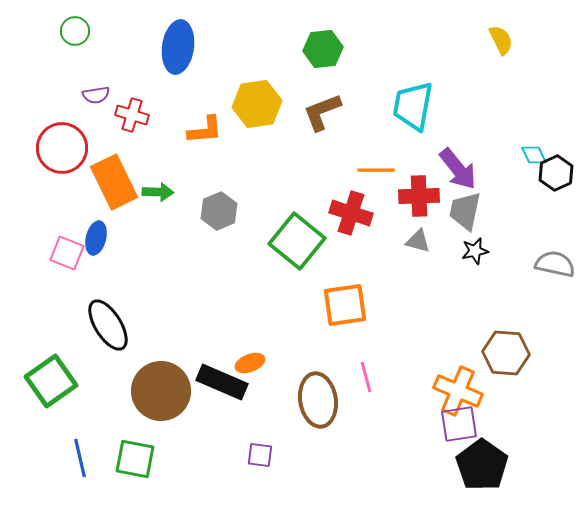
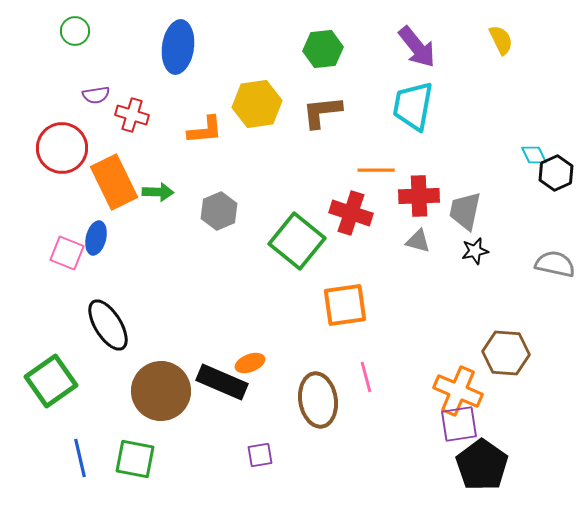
brown L-shape at (322, 112): rotated 15 degrees clockwise
purple arrow at (458, 169): moved 41 px left, 122 px up
purple square at (260, 455): rotated 16 degrees counterclockwise
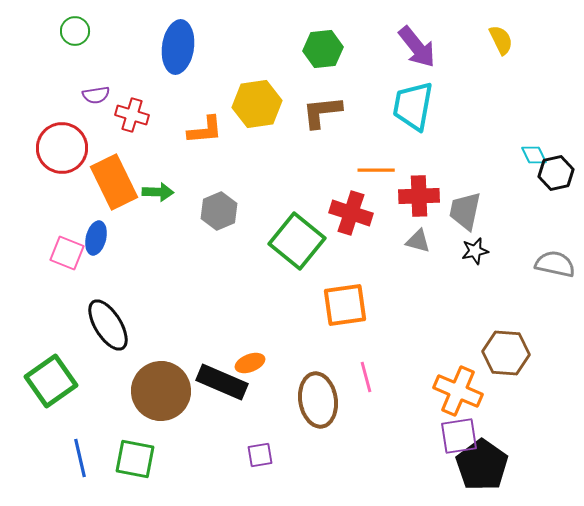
black hexagon at (556, 173): rotated 12 degrees clockwise
purple square at (459, 424): moved 12 px down
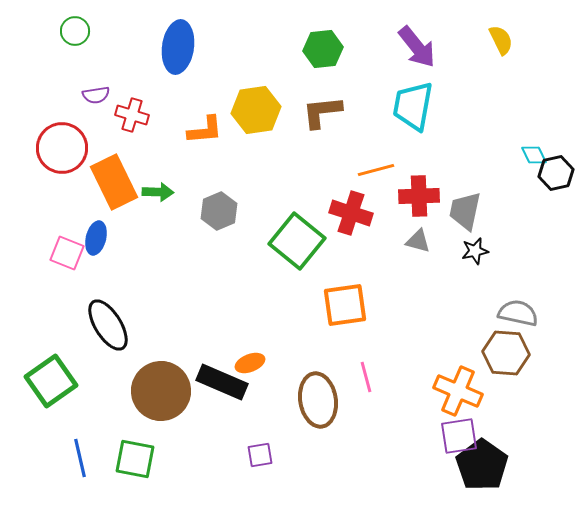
yellow hexagon at (257, 104): moved 1 px left, 6 px down
orange line at (376, 170): rotated 15 degrees counterclockwise
gray semicircle at (555, 264): moved 37 px left, 49 px down
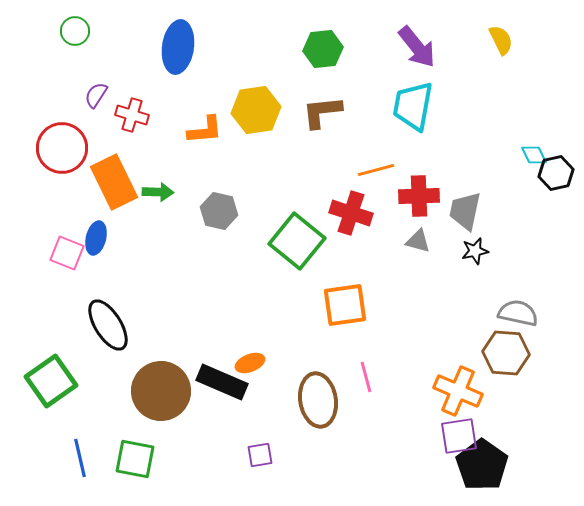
purple semicircle at (96, 95): rotated 132 degrees clockwise
gray hexagon at (219, 211): rotated 24 degrees counterclockwise
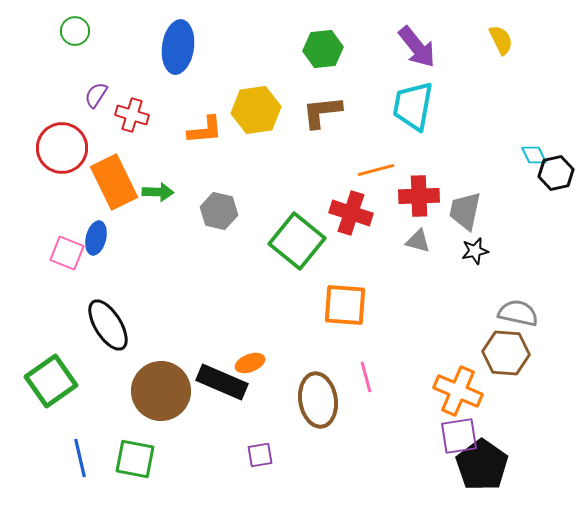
orange square at (345, 305): rotated 12 degrees clockwise
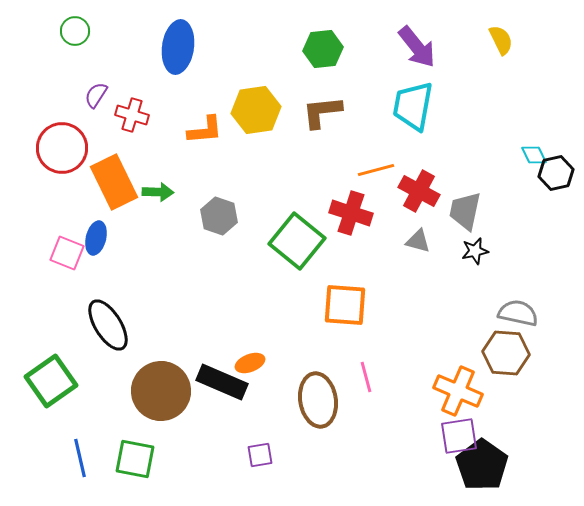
red cross at (419, 196): moved 5 px up; rotated 30 degrees clockwise
gray hexagon at (219, 211): moved 5 px down; rotated 6 degrees clockwise
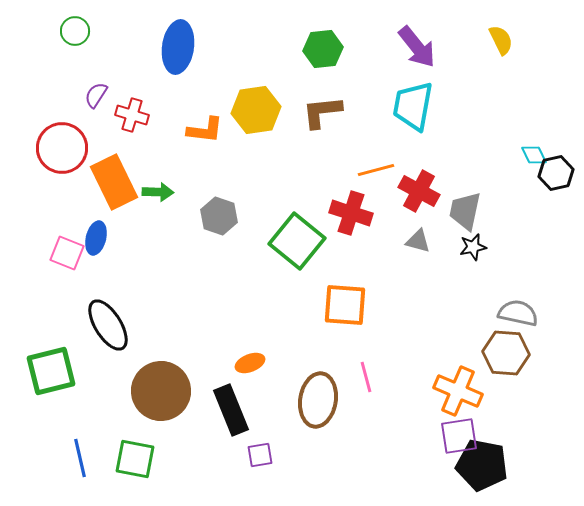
orange L-shape at (205, 130): rotated 12 degrees clockwise
black star at (475, 251): moved 2 px left, 4 px up
green square at (51, 381): moved 10 px up; rotated 21 degrees clockwise
black rectangle at (222, 382): moved 9 px right, 28 px down; rotated 45 degrees clockwise
brown ellipse at (318, 400): rotated 18 degrees clockwise
black pentagon at (482, 465): rotated 24 degrees counterclockwise
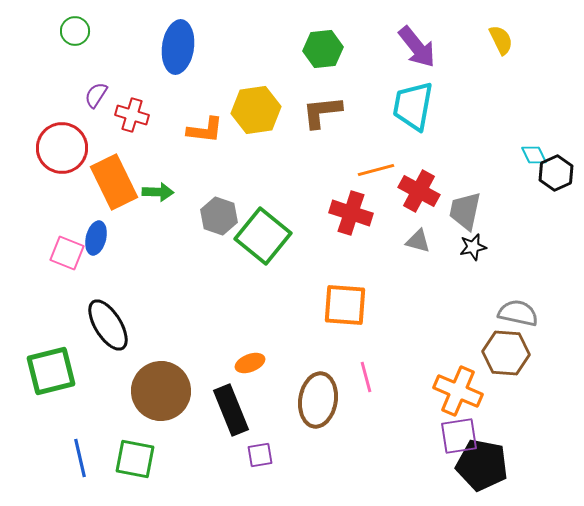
black hexagon at (556, 173): rotated 12 degrees counterclockwise
green square at (297, 241): moved 34 px left, 5 px up
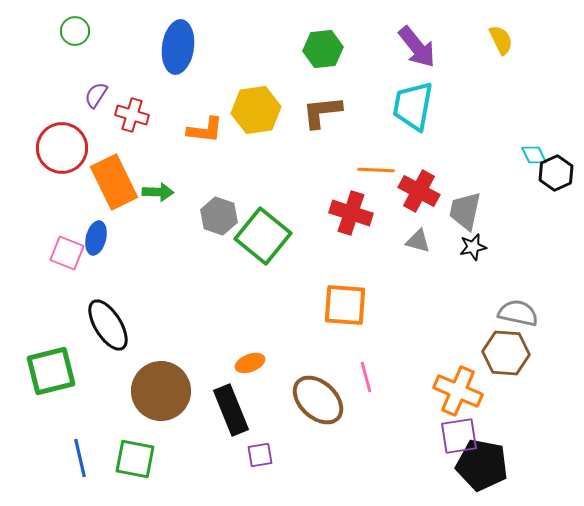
orange line at (376, 170): rotated 18 degrees clockwise
brown ellipse at (318, 400): rotated 56 degrees counterclockwise
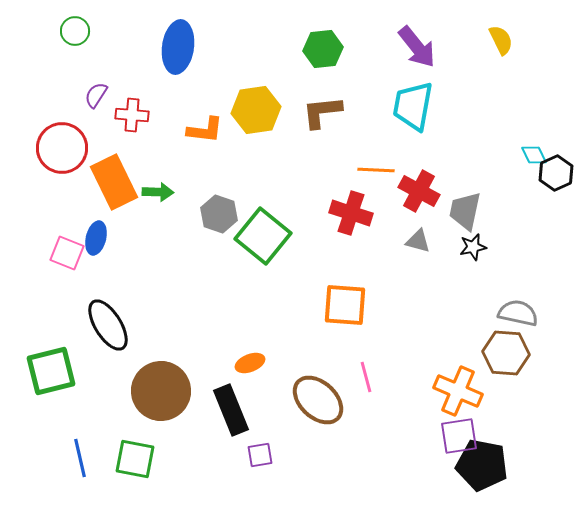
red cross at (132, 115): rotated 12 degrees counterclockwise
gray hexagon at (219, 216): moved 2 px up
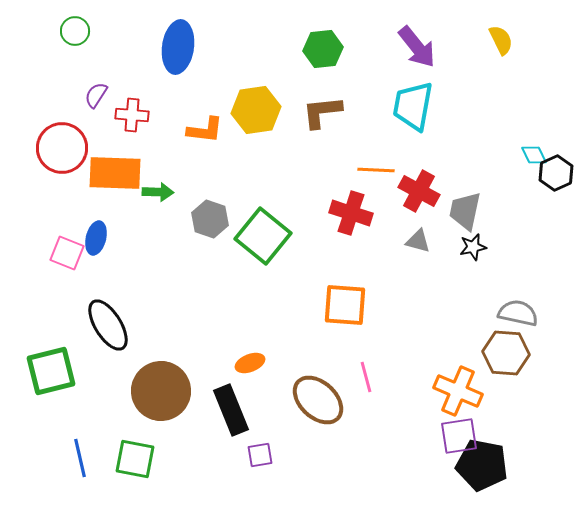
orange rectangle at (114, 182): moved 1 px right, 9 px up; rotated 62 degrees counterclockwise
gray hexagon at (219, 214): moved 9 px left, 5 px down
